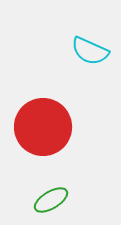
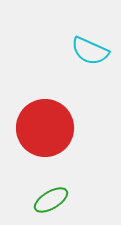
red circle: moved 2 px right, 1 px down
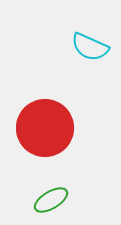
cyan semicircle: moved 4 px up
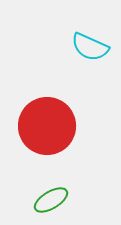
red circle: moved 2 px right, 2 px up
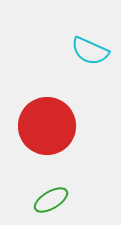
cyan semicircle: moved 4 px down
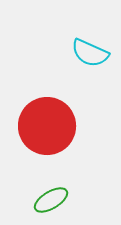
cyan semicircle: moved 2 px down
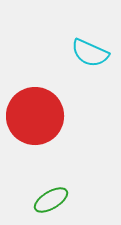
red circle: moved 12 px left, 10 px up
